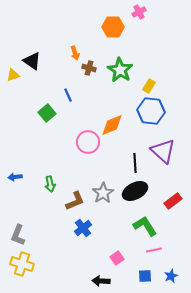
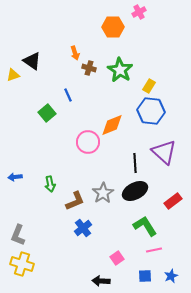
purple triangle: moved 1 px right, 1 px down
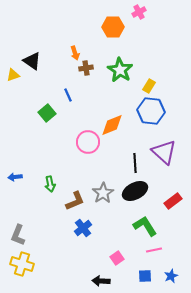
brown cross: moved 3 px left; rotated 24 degrees counterclockwise
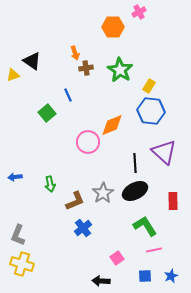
red rectangle: rotated 54 degrees counterclockwise
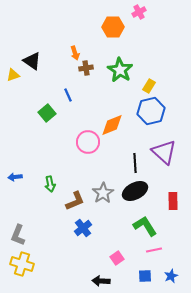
blue hexagon: rotated 20 degrees counterclockwise
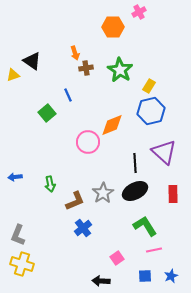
red rectangle: moved 7 px up
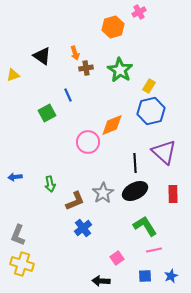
orange hexagon: rotated 15 degrees counterclockwise
black triangle: moved 10 px right, 5 px up
green square: rotated 12 degrees clockwise
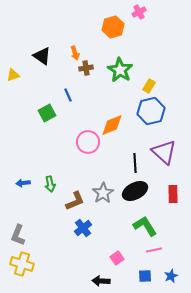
blue arrow: moved 8 px right, 6 px down
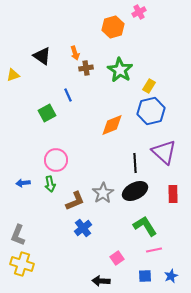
pink circle: moved 32 px left, 18 px down
